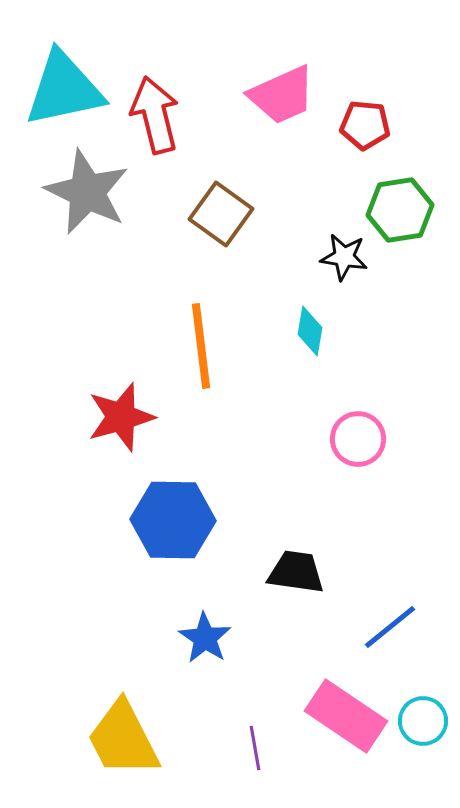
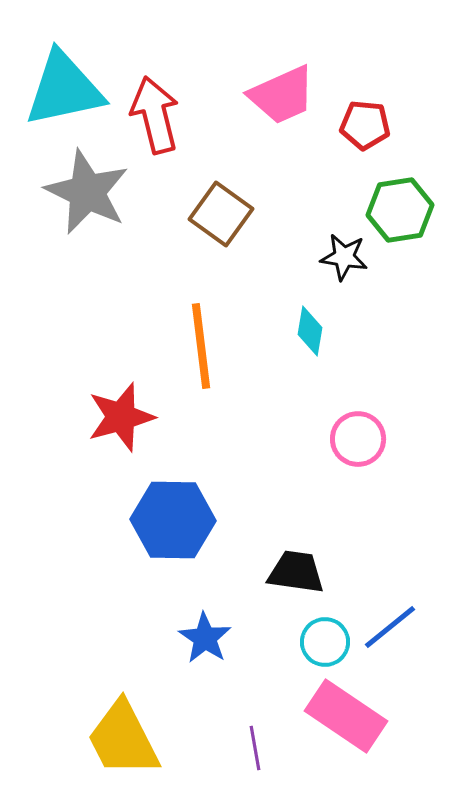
cyan circle: moved 98 px left, 79 px up
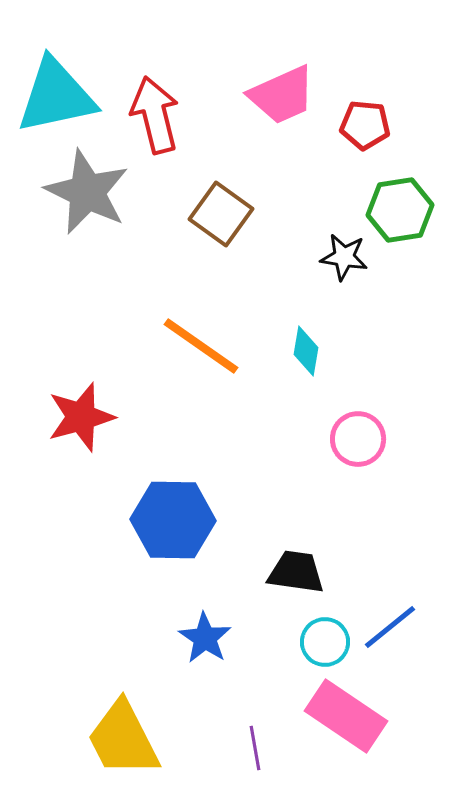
cyan triangle: moved 8 px left, 7 px down
cyan diamond: moved 4 px left, 20 px down
orange line: rotated 48 degrees counterclockwise
red star: moved 40 px left
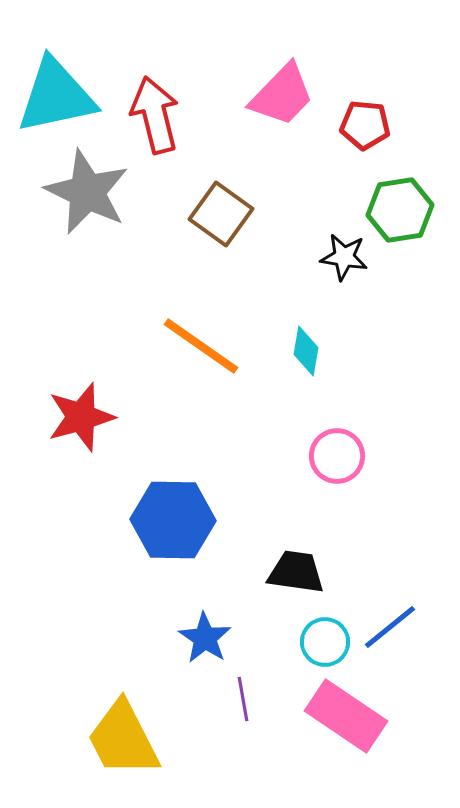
pink trapezoid: rotated 22 degrees counterclockwise
pink circle: moved 21 px left, 17 px down
purple line: moved 12 px left, 49 px up
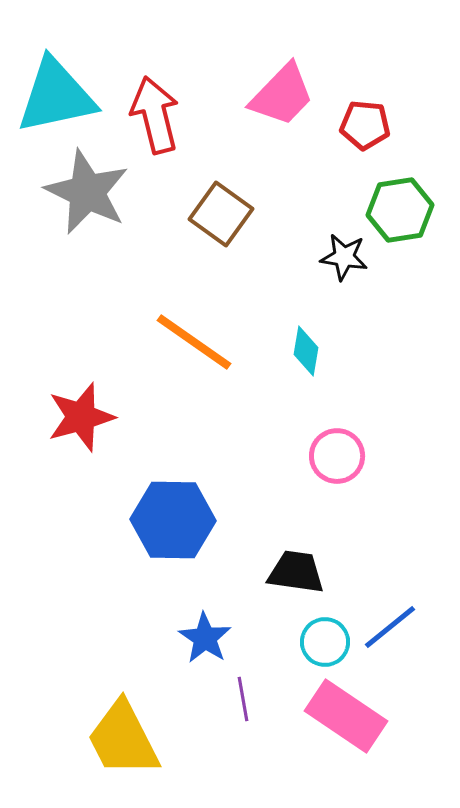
orange line: moved 7 px left, 4 px up
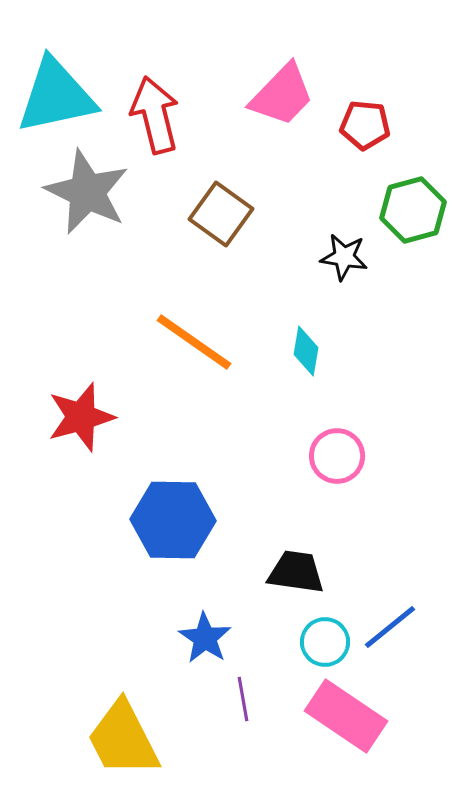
green hexagon: moved 13 px right; rotated 6 degrees counterclockwise
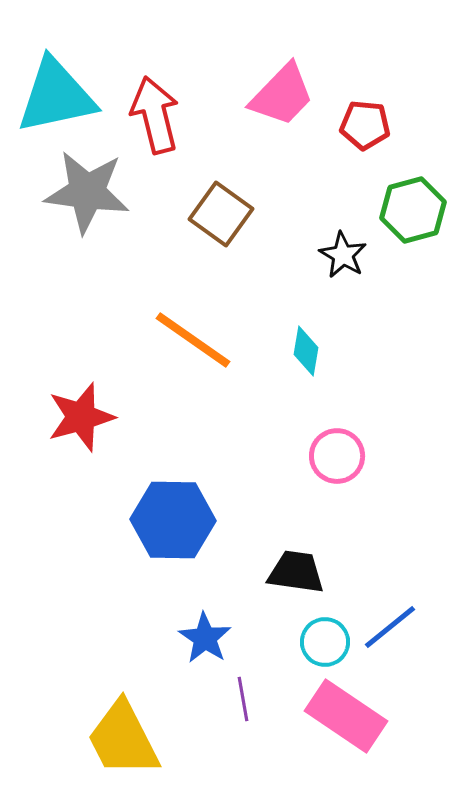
gray star: rotated 18 degrees counterclockwise
black star: moved 1 px left, 2 px up; rotated 21 degrees clockwise
orange line: moved 1 px left, 2 px up
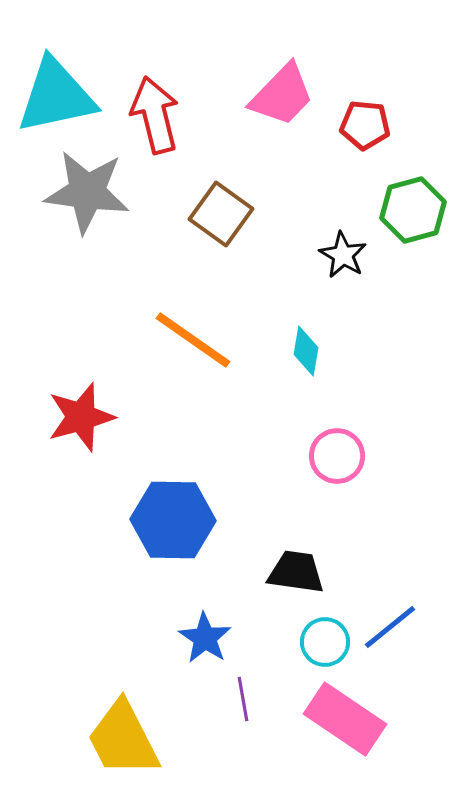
pink rectangle: moved 1 px left, 3 px down
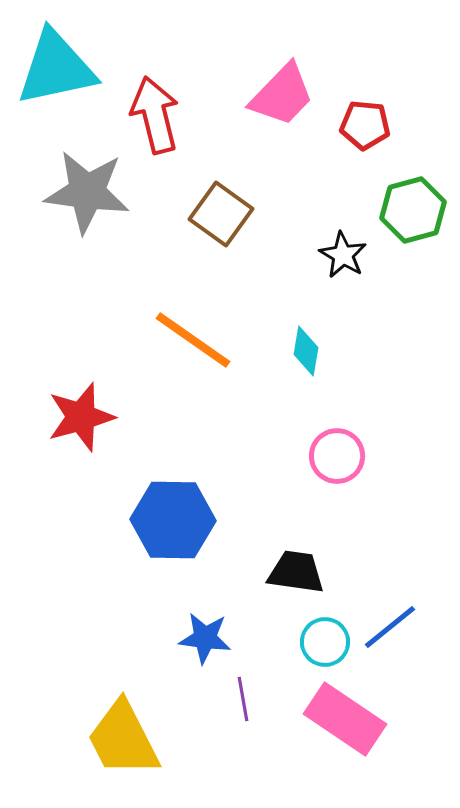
cyan triangle: moved 28 px up
blue star: rotated 26 degrees counterclockwise
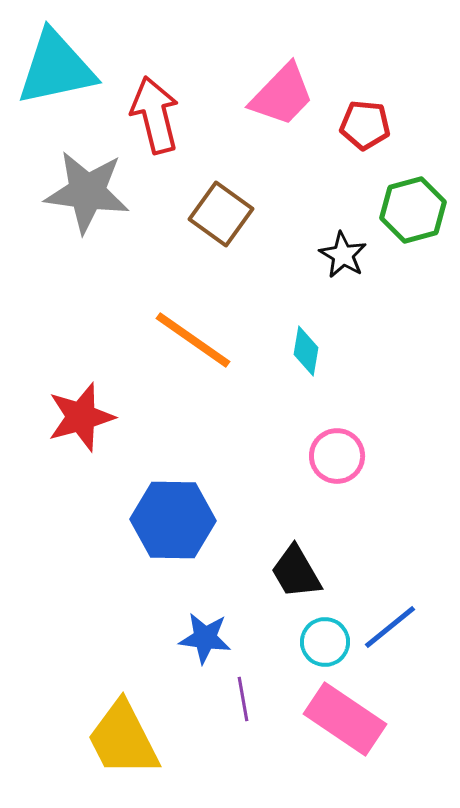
black trapezoid: rotated 128 degrees counterclockwise
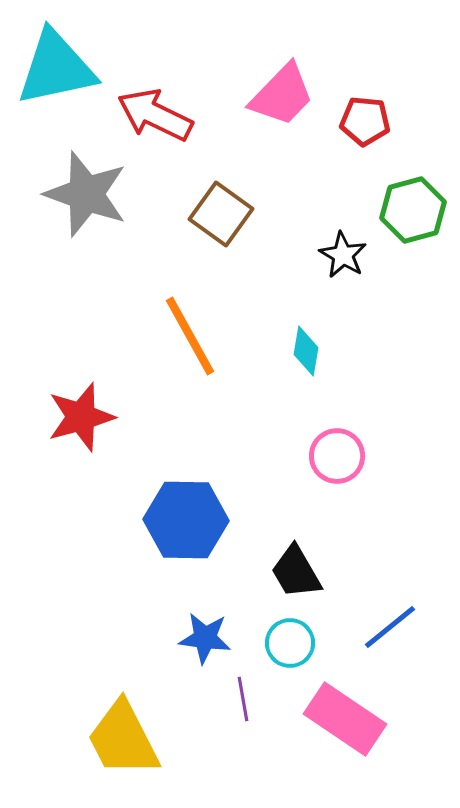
red arrow: rotated 50 degrees counterclockwise
red pentagon: moved 4 px up
gray star: moved 1 px left, 2 px down; rotated 12 degrees clockwise
orange line: moved 3 px left, 4 px up; rotated 26 degrees clockwise
blue hexagon: moved 13 px right
cyan circle: moved 35 px left, 1 px down
